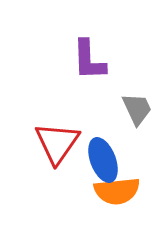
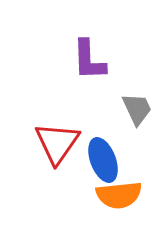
orange semicircle: moved 2 px right, 4 px down
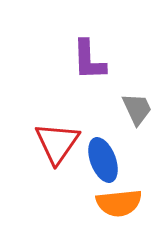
orange semicircle: moved 8 px down
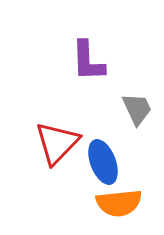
purple L-shape: moved 1 px left, 1 px down
red triangle: rotated 9 degrees clockwise
blue ellipse: moved 2 px down
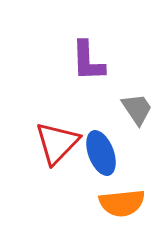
gray trapezoid: rotated 9 degrees counterclockwise
blue ellipse: moved 2 px left, 9 px up
orange semicircle: moved 3 px right
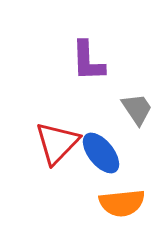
blue ellipse: rotated 18 degrees counterclockwise
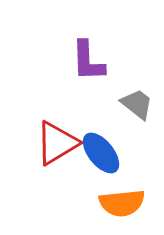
gray trapezoid: moved 5 px up; rotated 18 degrees counterclockwise
red triangle: rotated 15 degrees clockwise
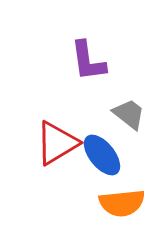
purple L-shape: rotated 6 degrees counterclockwise
gray trapezoid: moved 8 px left, 10 px down
blue ellipse: moved 1 px right, 2 px down
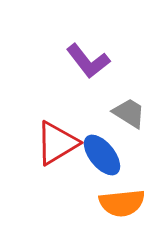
purple L-shape: rotated 30 degrees counterclockwise
gray trapezoid: moved 1 px up; rotated 6 degrees counterclockwise
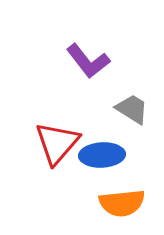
gray trapezoid: moved 3 px right, 4 px up
red triangle: rotated 18 degrees counterclockwise
blue ellipse: rotated 54 degrees counterclockwise
